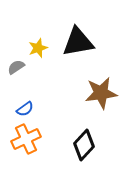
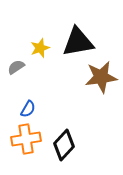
yellow star: moved 2 px right
brown star: moved 16 px up
blue semicircle: moved 3 px right; rotated 24 degrees counterclockwise
orange cross: rotated 16 degrees clockwise
black diamond: moved 20 px left
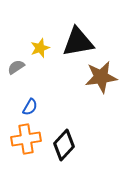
blue semicircle: moved 2 px right, 2 px up
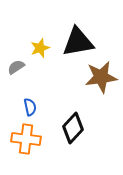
blue semicircle: rotated 42 degrees counterclockwise
orange cross: rotated 16 degrees clockwise
black diamond: moved 9 px right, 17 px up
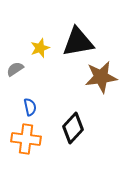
gray semicircle: moved 1 px left, 2 px down
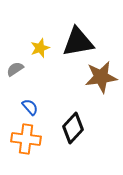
blue semicircle: rotated 30 degrees counterclockwise
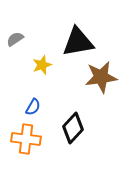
yellow star: moved 2 px right, 17 px down
gray semicircle: moved 30 px up
blue semicircle: moved 3 px right; rotated 72 degrees clockwise
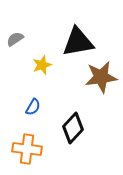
orange cross: moved 1 px right, 10 px down
